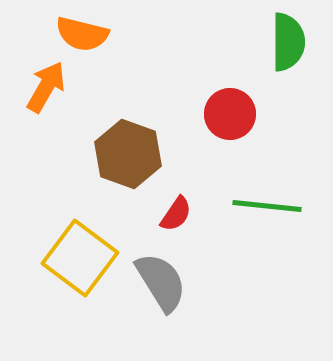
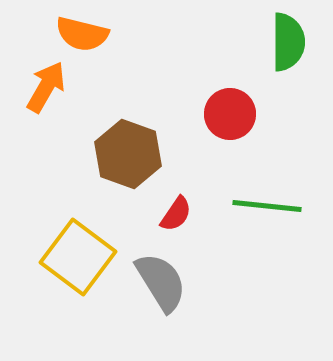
yellow square: moved 2 px left, 1 px up
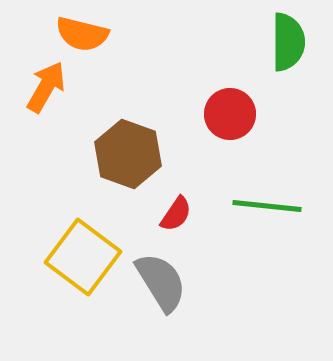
yellow square: moved 5 px right
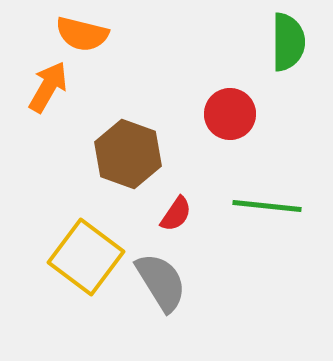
orange arrow: moved 2 px right
yellow square: moved 3 px right
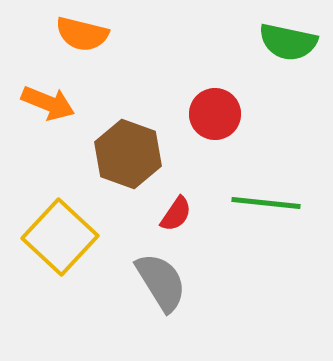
green semicircle: rotated 102 degrees clockwise
orange arrow: moved 16 px down; rotated 82 degrees clockwise
red circle: moved 15 px left
green line: moved 1 px left, 3 px up
yellow square: moved 26 px left, 20 px up; rotated 6 degrees clockwise
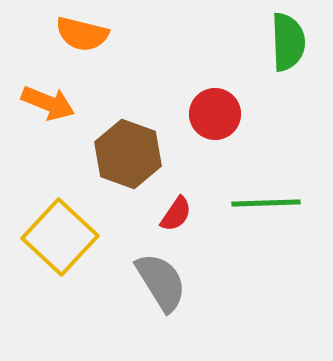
green semicircle: rotated 104 degrees counterclockwise
green line: rotated 8 degrees counterclockwise
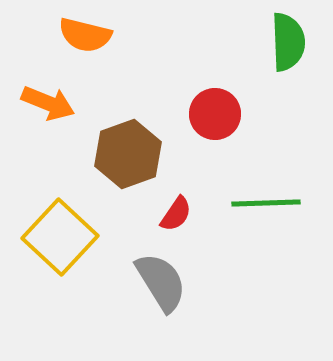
orange semicircle: moved 3 px right, 1 px down
brown hexagon: rotated 20 degrees clockwise
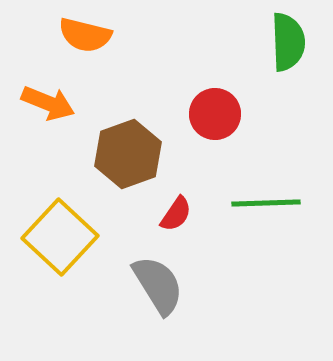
gray semicircle: moved 3 px left, 3 px down
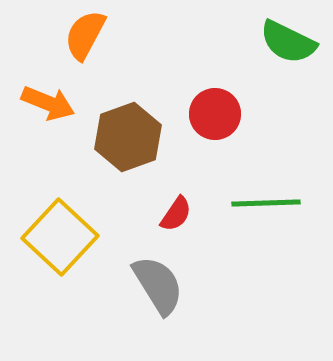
orange semicircle: rotated 104 degrees clockwise
green semicircle: rotated 118 degrees clockwise
brown hexagon: moved 17 px up
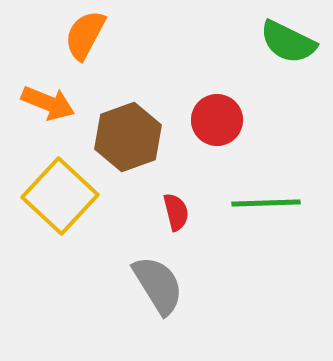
red circle: moved 2 px right, 6 px down
red semicircle: moved 2 px up; rotated 48 degrees counterclockwise
yellow square: moved 41 px up
